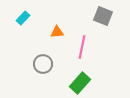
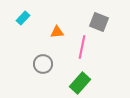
gray square: moved 4 px left, 6 px down
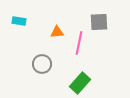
cyan rectangle: moved 4 px left, 3 px down; rotated 56 degrees clockwise
gray square: rotated 24 degrees counterclockwise
pink line: moved 3 px left, 4 px up
gray circle: moved 1 px left
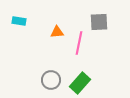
gray circle: moved 9 px right, 16 px down
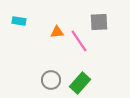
pink line: moved 2 px up; rotated 45 degrees counterclockwise
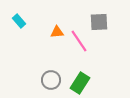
cyan rectangle: rotated 40 degrees clockwise
green rectangle: rotated 10 degrees counterclockwise
